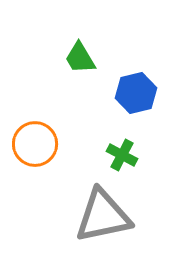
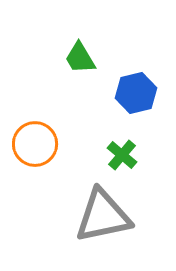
green cross: rotated 12 degrees clockwise
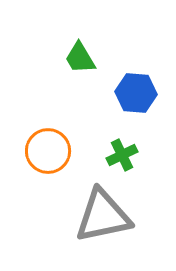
blue hexagon: rotated 18 degrees clockwise
orange circle: moved 13 px right, 7 px down
green cross: rotated 24 degrees clockwise
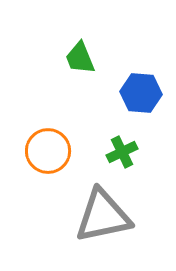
green trapezoid: rotated 9 degrees clockwise
blue hexagon: moved 5 px right
green cross: moved 3 px up
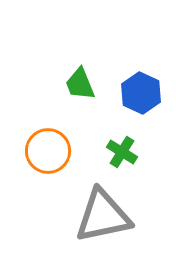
green trapezoid: moved 26 px down
blue hexagon: rotated 21 degrees clockwise
green cross: rotated 32 degrees counterclockwise
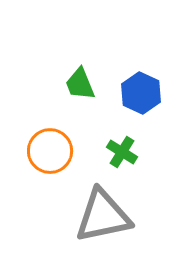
orange circle: moved 2 px right
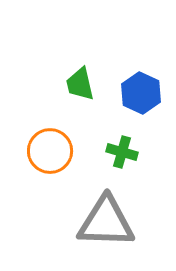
green trapezoid: rotated 9 degrees clockwise
green cross: rotated 16 degrees counterclockwise
gray triangle: moved 3 px right, 6 px down; rotated 14 degrees clockwise
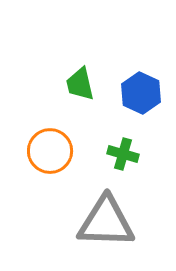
green cross: moved 1 px right, 2 px down
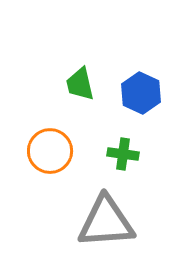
green cross: rotated 8 degrees counterclockwise
gray triangle: rotated 6 degrees counterclockwise
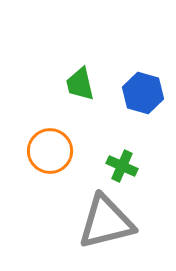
blue hexagon: moved 2 px right; rotated 9 degrees counterclockwise
green cross: moved 1 px left, 12 px down; rotated 16 degrees clockwise
gray triangle: rotated 10 degrees counterclockwise
